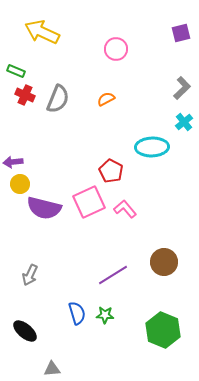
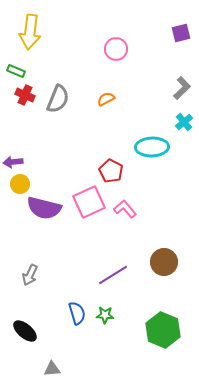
yellow arrow: moved 12 px left; rotated 108 degrees counterclockwise
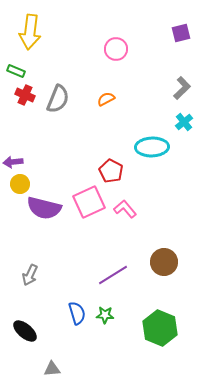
green hexagon: moved 3 px left, 2 px up
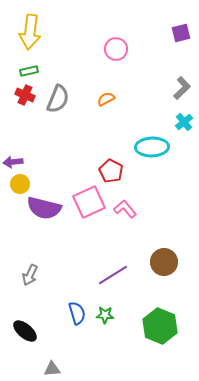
green rectangle: moved 13 px right; rotated 36 degrees counterclockwise
green hexagon: moved 2 px up
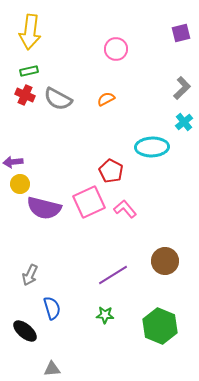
gray semicircle: rotated 96 degrees clockwise
brown circle: moved 1 px right, 1 px up
blue semicircle: moved 25 px left, 5 px up
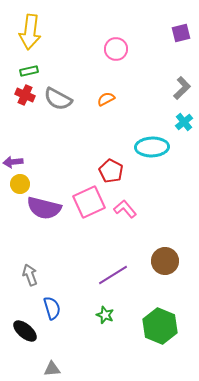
gray arrow: rotated 135 degrees clockwise
green star: rotated 18 degrees clockwise
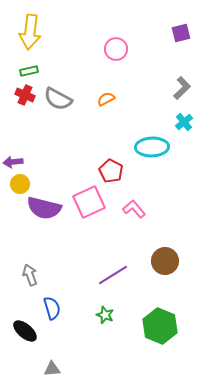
pink L-shape: moved 9 px right
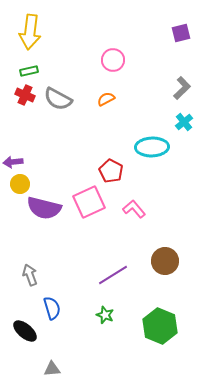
pink circle: moved 3 px left, 11 px down
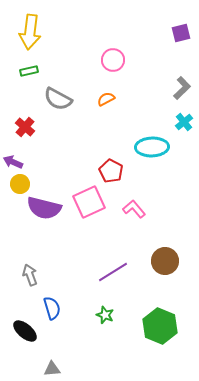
red cross: moved 32 px down; rotated 18 degrees clockwise
purple arrow: rotated 30 degrees clockwise
purple line: moved 3 px up
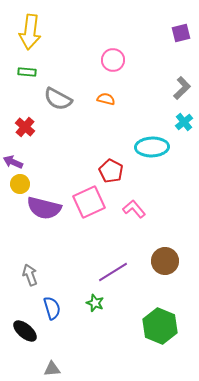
green rectangle: moved 2 px left, 1 px down; rotated 18 degrees clockwise
orange semicircle: rotated 42 degrees clockwise
green star: moved 10 px left, 12 px up
